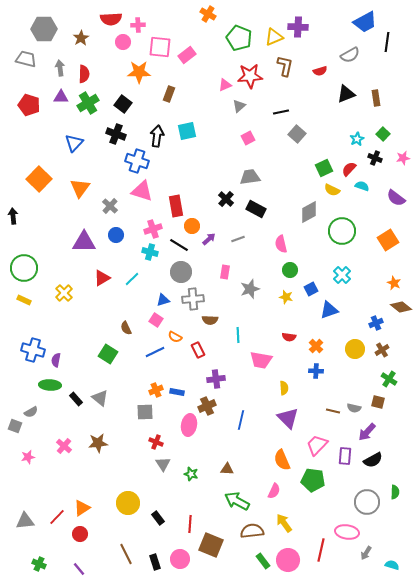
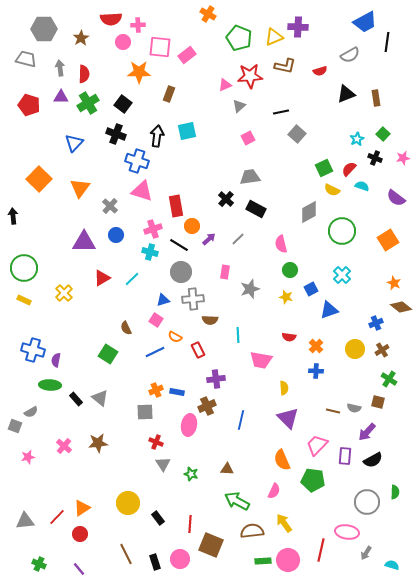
brown L-shape at (285, 66): rotated 90 degrees clockwise
gray line at (238, 239): rotated 24 degrees counterclockwise
green rectangle at (263, 561): rotated 56 degrees counterclockwise
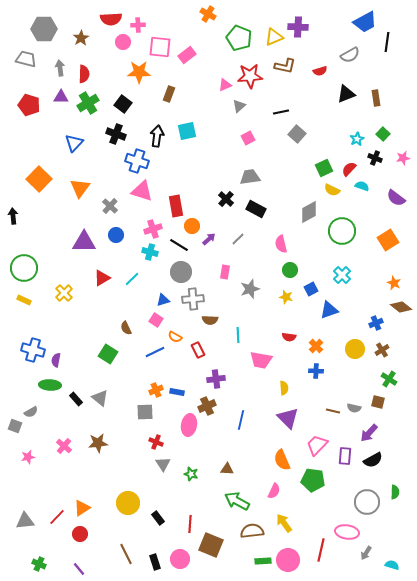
purple arrow at (367, 432): moved 2 px right, 1 px down
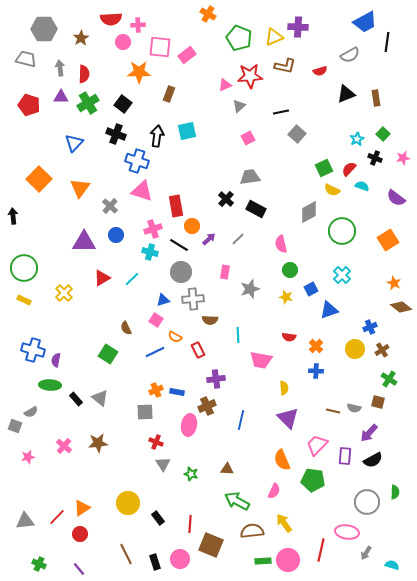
blue cross at (376, 323): moved 6 px left, 4 px down
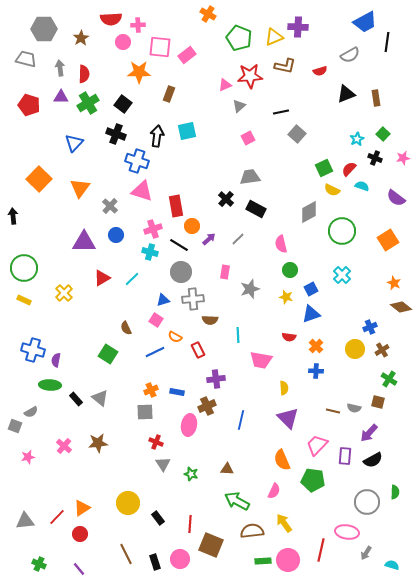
blue triangle at (329, 310): moved 18 px left, 4 px down
orange cross at (156, 390): moved 5 px left
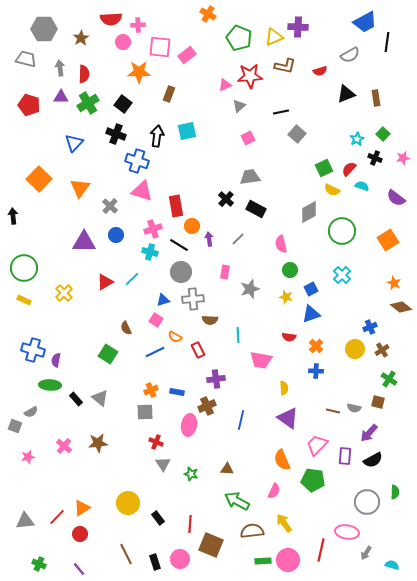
purple arrow at (209, 239): rotated 56 degrees counterclockwise
red triangle at (102, 278): moved 3 px right, 4 px down
purple triangle at (288, 418): rotated 10 degrees counterclockwise
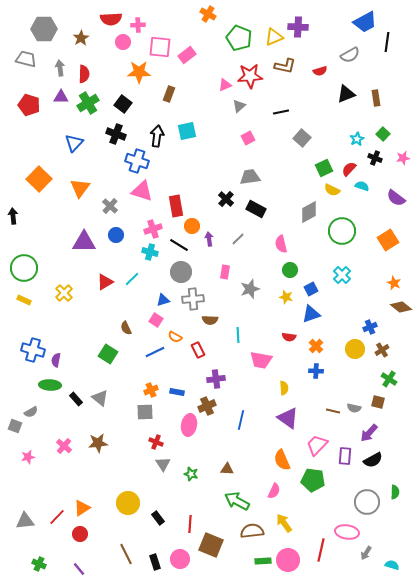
gray square at (297, 134): moved 5 px right, 4 px down
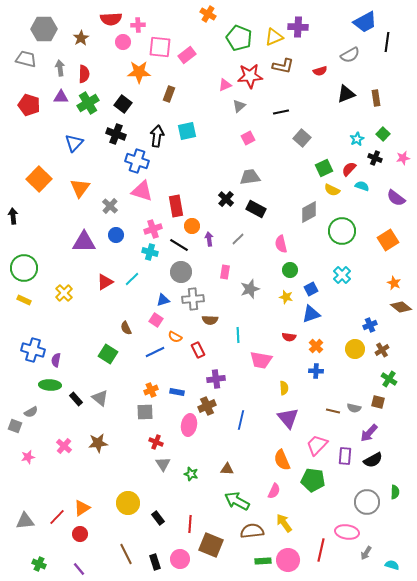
brown L-shape at (285, 66): moved 2 px left
blue cross at (370, 327): moved 2 px up
purple triangle at (288, 418): rotated 15 degrees clockwise
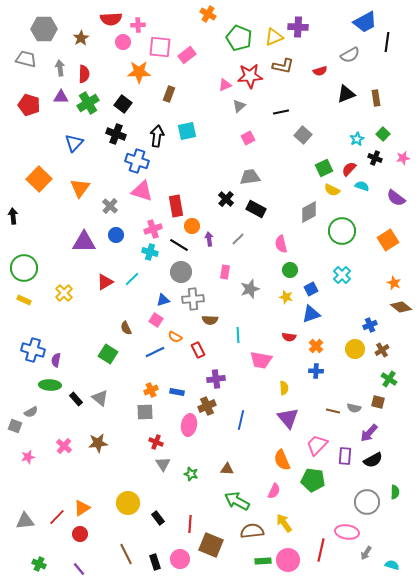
gray square at (302, 138): moved 1 px right, 3 px up
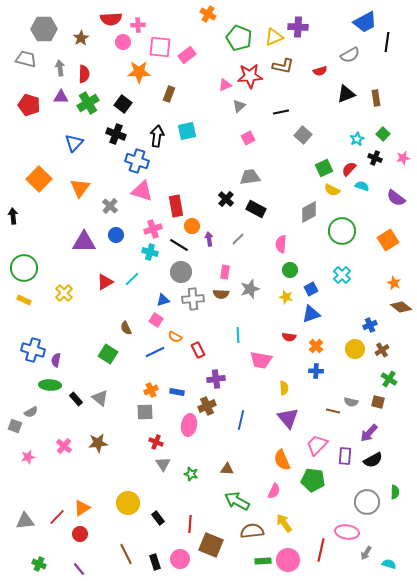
pink semicircle at (281, 244): rotated 18 degrees clockwise
brown semicircle at (210, 320): moved 11 px right, 26 px up
gray semicircle at (354, 408): moved 3 px left, 6 px up
cyan semicircle at (392, 565): moved 3 px left, 1 px up
